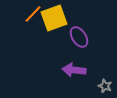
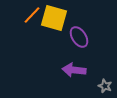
orange line: moved 1 px left, 1 px down
yellow square: rotated 36 degrees clockwise
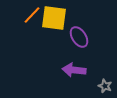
yellow square: rotated 8 degrees counterclockwise
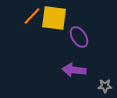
orange line: moved 1 px down
gray star: rotated 24 degrees counterclockwise
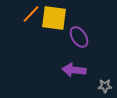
orange line: moved 1 px left, 2 px up
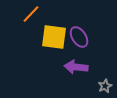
yellow square: moved 19 px down
purple arrow: moved 2 px right, 3 px up
gray star: rotated 24 degrees counterclockwise
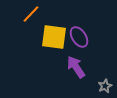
purple arrow: rotated 50 degrees clockwise
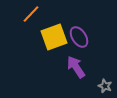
yellow square: rotated 28 degrees counterclockwise
gray star: rotated 24 degrees counterclockwise
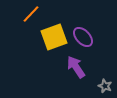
purple ellipse: moved 4 px right; rotated 10 degrees counterclockwise
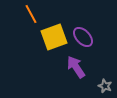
orange line: rotated 72 degrees counterclockwise
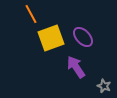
yellow square: moved 3 px left, 1 px down
gray star: moved 1 px left
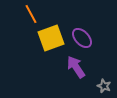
purple ellipse: moved 1 px left, 1 px down
